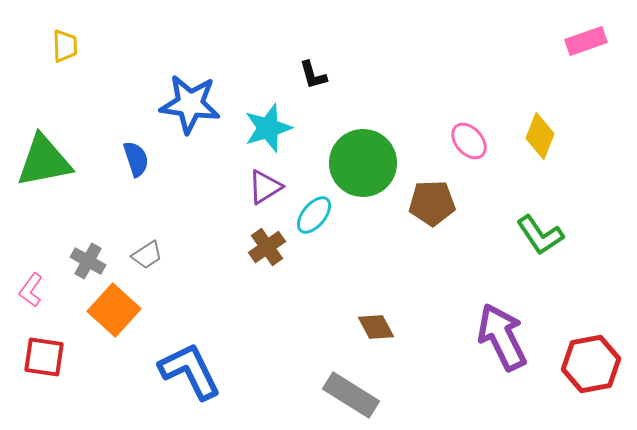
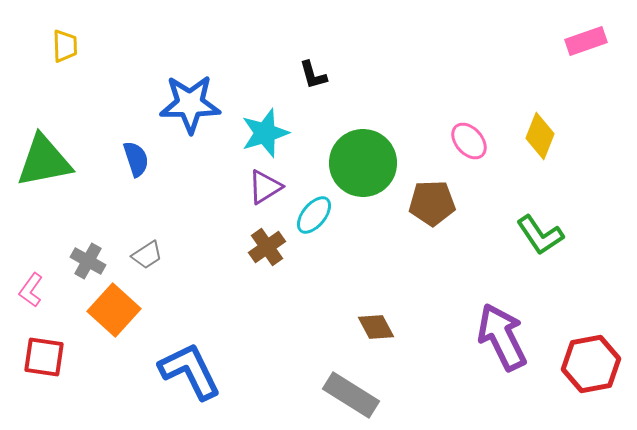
blue star: rotated 8 degrees counterclockwise
cyan star: moved 3 px left, 5 px down
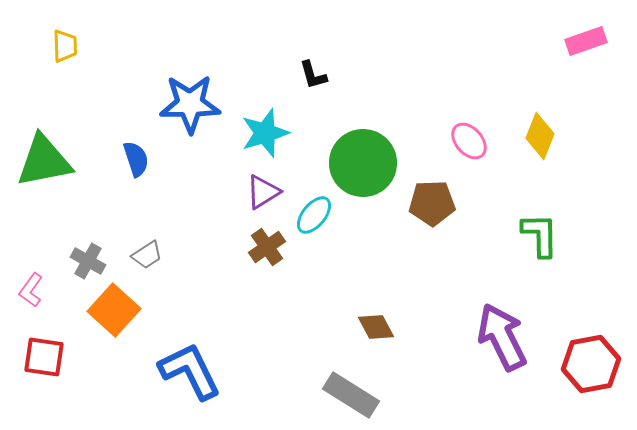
purple triangle: moved 2 px left, 5 px down
green L-shape: rotated 147 degrees counterclockwise
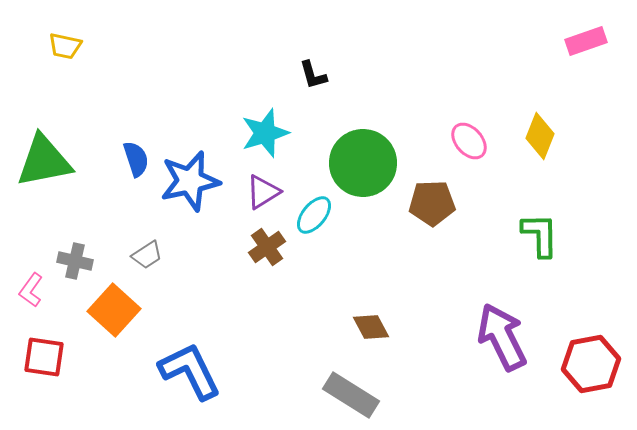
yellow trapezoid: rotated 104 degrees clockwise
blue star: moved 77 px down; rotated 12 degrees counterclockwise
gray cross: moved 13 px left; rotated 16 degrees counterclockwise
brown diamond: moved 5 px left
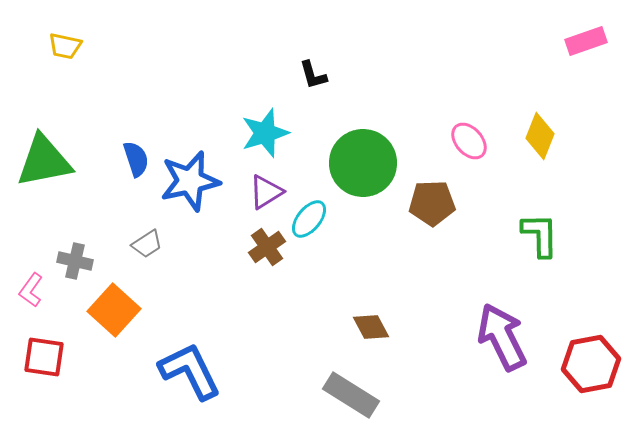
purple triangle: moved 3 px right
cyan ellipse: moved 5 px left, 4 px down
gray trapezoid: moved 11 px up
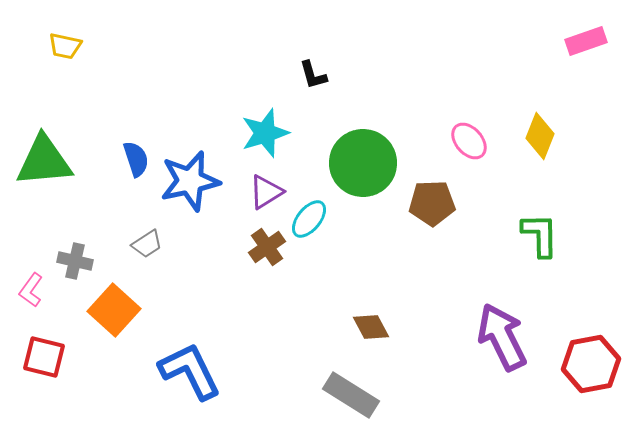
green triangle: rotated 6 degrees clockwise
red square: rotated 6 degrees clockwise
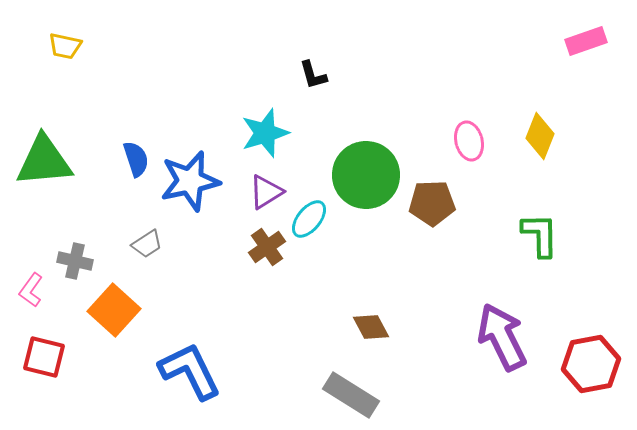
pink ellipse: rotated 27 degrees clockwise
green circle: moved 3 px right, 12 px down
